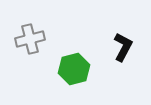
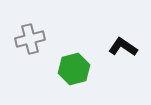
black L-shape: rotated 84 degrees counterclockwise
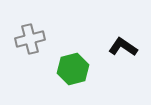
green hexagon: moved 1 px left
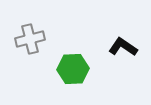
green hexagon: rotated 12 degrees clockwise
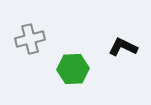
black L-shape: rotated 8 degrees counterclockwise
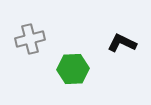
black L-shape: moved 1 px left, 4 px up
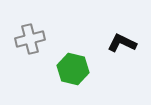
green hexagon: rotated 16 degrees clockwise
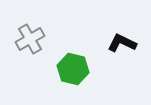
gray cross: rotated 16 degrees counterclockwise
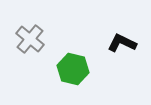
gray cross: rotated 20 degrees counterclockwise
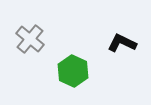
green hexagon: moved 2 px down; rotated 12 degrees clockwise
